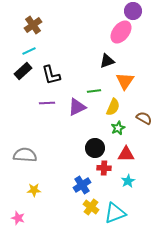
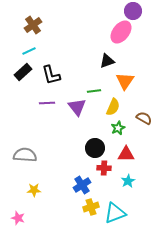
black rectangle: moved 1 px down
purple triangle: rotated 42 degrees counterclockwise
yellow cross: rotated 35 degrees clockwise
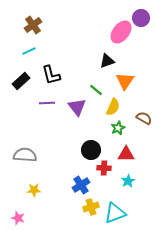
purple circle: moved 8 px right, 7 px down
black rectangle: moved 2 px left, 9 px down
green line: moved 2 px right, 1 px up; rotated 48 degrees clockwise
black circle: moved 4 px left, 2 px down
blue cross: moved 1 px left
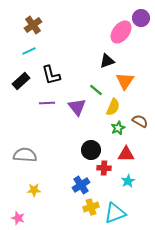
brown semicircle: moved 4 px left, 3 px down
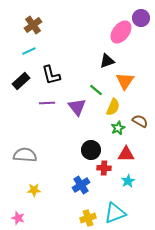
yellow cross: moved 3 px left, 11 px down
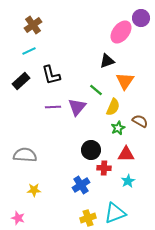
purple line: moved 6 px right, 4 px down
purple triangle: rotated 18 degrees clockwise
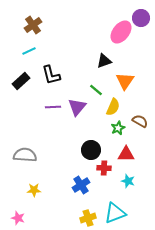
black triangle: moved 3 px left
cyan star: rotated 24 degrees counterclockwise
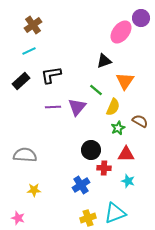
black L-shape: rotated 95 degrees clockwise
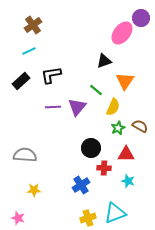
pink ellipse: moved 1 px right, 1 px down
brown semicircle: moved 5 px down
black circle: moved 2 px up
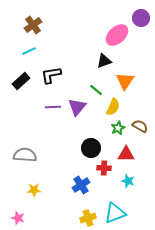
pink ellipse: moved 5 px left, 2 px down; rotated 10 degrees clockwise
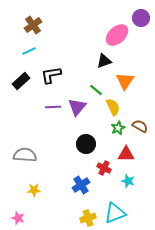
yellow semicircle: rotated 48 degrees counterclockwise
black circle: moved 5 px left, 4 px up
red cross: rotated 24 degrees clockwise
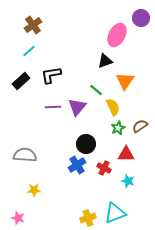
pink ellipse: rotated 20 degrees counterclockwise
cyan line: rotated 16 degrees counterclockwise
black triangle: moved 1 px right
brown semicircle: rotated 63 degrees counterclockwise
blue cross: moved 4 px left, 20 px up
